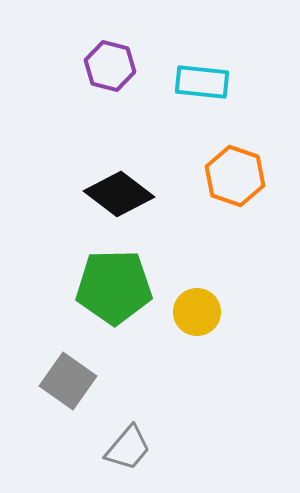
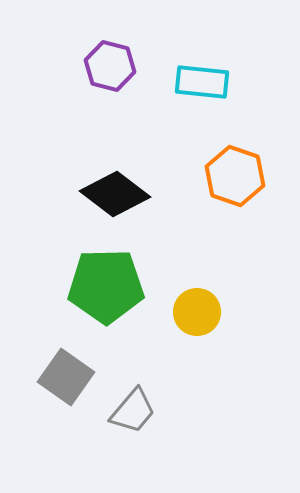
black diamond: moved 4 px left
green pentagon: moved 8 px left, 1 px up
gray square: moved 2 px left, 4 px up
gray trapezoid: moved 5 px right, 37 px up
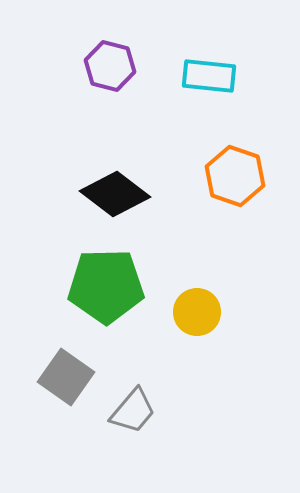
cyan rectangle: moved 7 px right, 6 px up
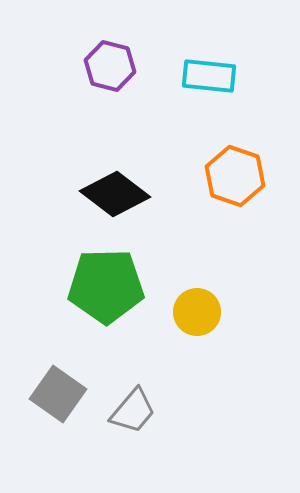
gray square: moved 8 px left, 17 px down
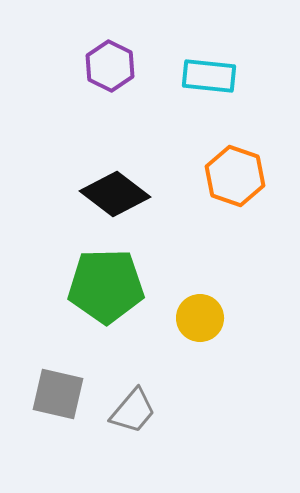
purple hexagon: rotated 12 degrees clockwise
yellow circle: moved 3 px right, 6 px down
gray square: rotated 22 degrees counterclockwise
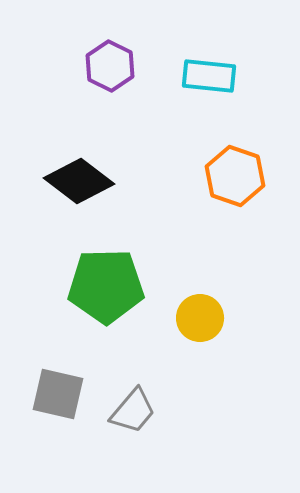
black diamond: moved 36 px left, 13 px up
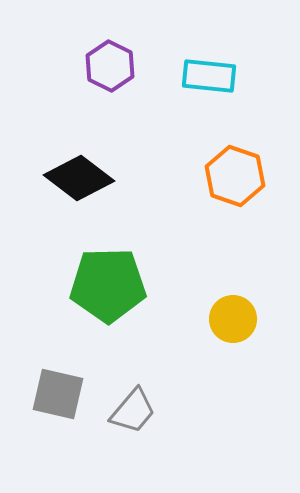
black diamond: moved 3 px up
green pentagon: moved 2 px right, 1 px up
yellow circle: moved 33 px right, 1 px down
